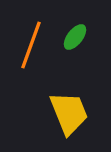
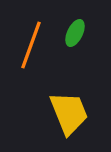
green ellipse: moved 4 px up; rotated 12 degrees counterclockwise
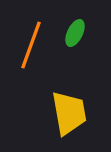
yellow trapezoid: rotated 12 degrees clockwise
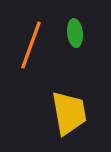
green ellipse: rotated 32 degrees counterclockwise
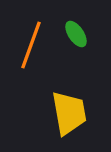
green ellipse: moved 1 px right, 1 px down; rotated 28 degrees counterclockwise
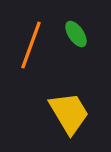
yellow trapezoid: rotated 21 degrees counterclockwise
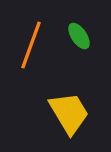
green ellipse: moved 3 px right, 2 px down
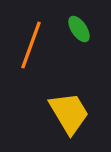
green ellipse: moved 7 px up
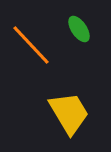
orange line: rotated 63 degrees counterclockwise
